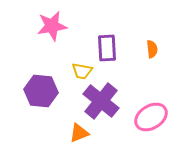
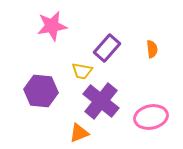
purple rectangle: rotated 44 degrees clockwise
pink ellipse: rotated 20 degrees clockwise
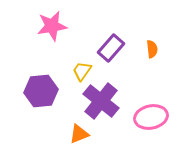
purple rectangle: moved 4 px right
yellow trapezoid: rotated 115 degrees clockwise
purple hexagon: rotated 12 degrees counterclockwise
orange triangle: moved 1 px down
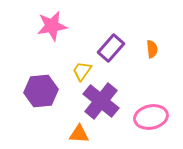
orange triangle: rotated 25 degrees clockwise
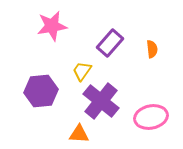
purple rectangle: moved 1 px left, 5 px up
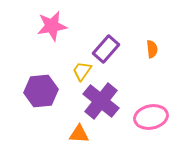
purple rectangle: moved 4 px left, 6 px down
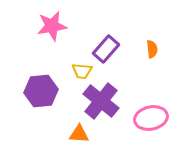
yellow trapezoid: rotated 120 degrees counterclockwise
pink ellipse: moved 1 px down
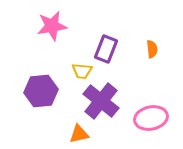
purple rectangle: rotated 20 degrees counterclockwise
orange triangle: rotated 15 degrees counterclockwise
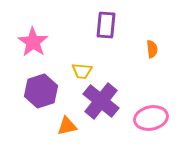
pink star: moved 19 px left, 16 px down; rotated 28 degrees counterclockwise
purple rectangle: moved 24 px up; rotated 16 degrees counterclockwise
purple hexagon: rotated 12 degrees counterclockwise
orange triangle: moved 12 px left, 8 px up
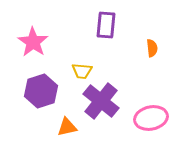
orange semicircle: moved 1 px up
orange triangle: moved 1 px down
